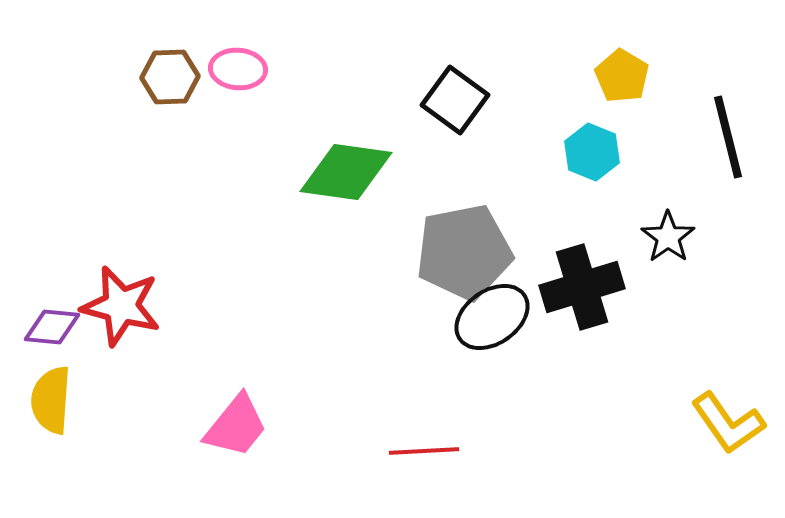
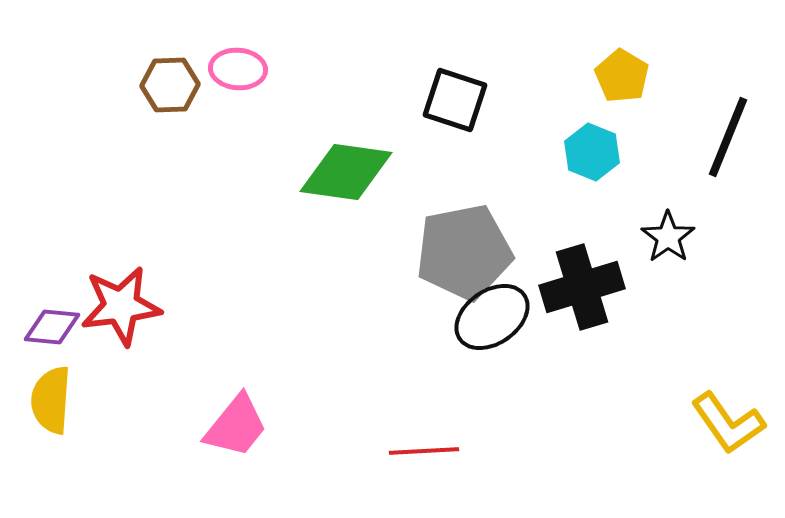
brown hexagon: moved 8 px down
black square: rotated 18 degrees counterclockwise
black line: rotated 36 degrees clockwise
red star: rotated 22 degrees counterclockwise
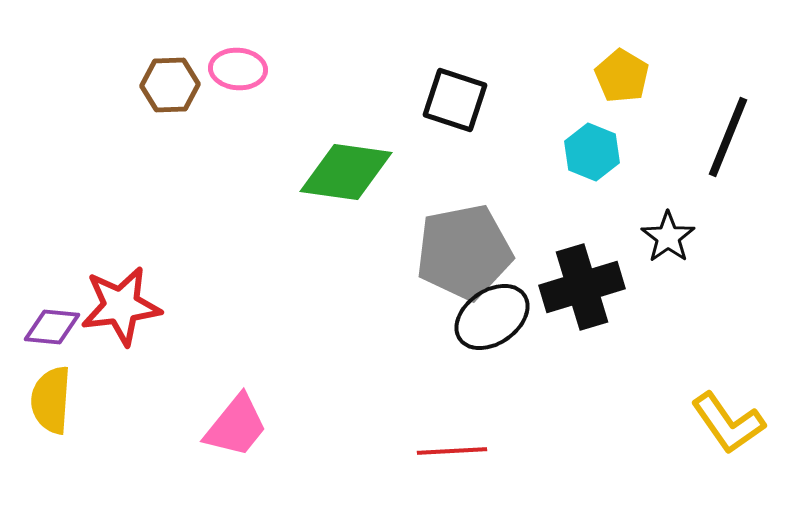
red line: moved 28 px right
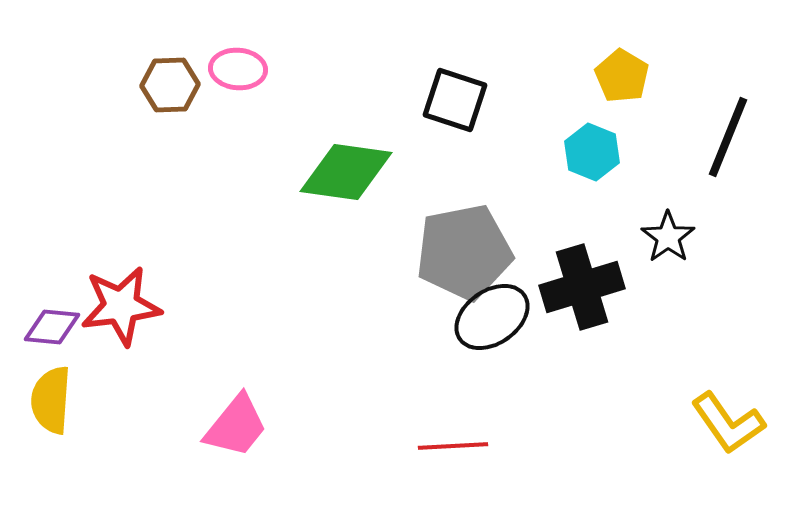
red line: moved 1 px right, 5 px up
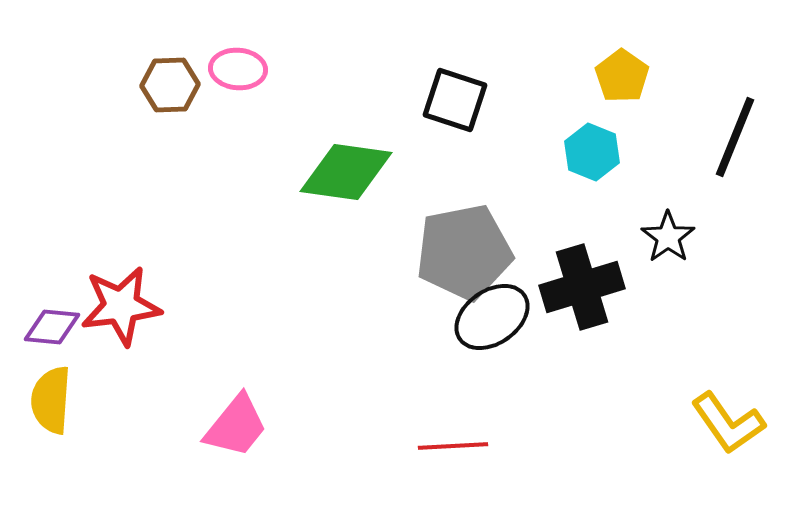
yellow pentagon: rotated 4 degrees clockwise
black line: moved 7 px right
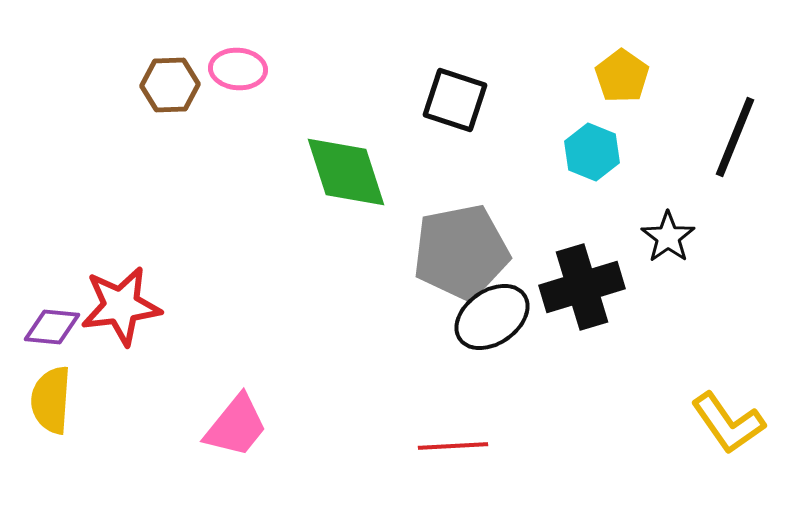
green diamond: rotated 64 degrees clockwise
gray pentagon: moved 3 px left
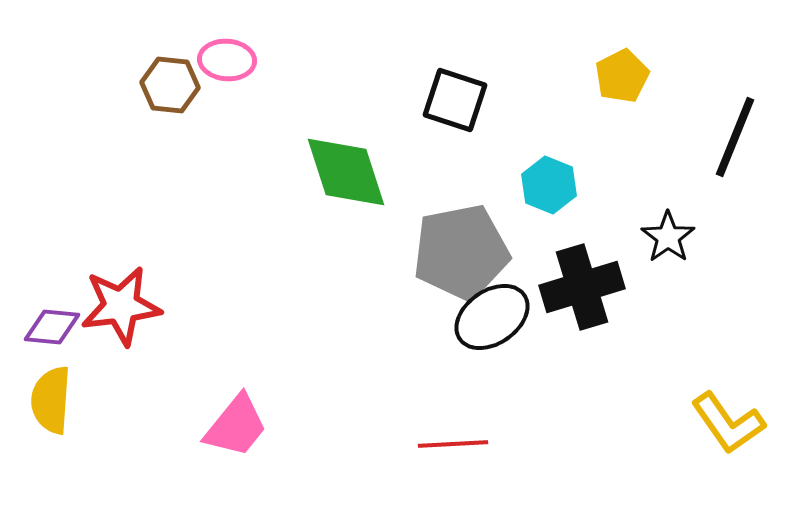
pink ellipse: moved 11 px left, 9 px up
yellow pentagon: rotated 10 degrees clockwise
brown hexagon: rotated 8 degrees clockwise
cyan hexagon: moved 43 px left, 33 px down
red line: moved 2 px up
